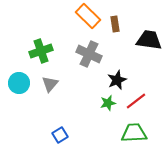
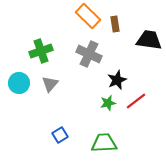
green trapezoid: moved 30 px left, 10 px down
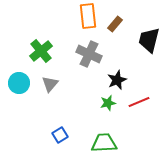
orange rectangle: rotated 40 degrees clockwise
brown rectangle: rotated 49 degrees clockwise
black trapezoid: rotated 84 degrees counterclockwise
green cross: rotated 20 degrees counterclockwise
red line: moved 3 px right, 1 px down; rotated 15 degrees clockwise
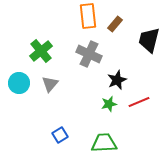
green star: moved 1 px right, 1 px down
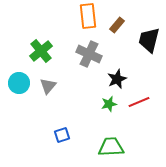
brown rectangle: moved 2 px right, 1 px down
black star: moved 1 px up
gray triangle: moved 2 px left, 2 px down
blue square: moved 2 px right; rotated 14 degrees clockwise
green trapezoid: moved 7 px right, 4 px down
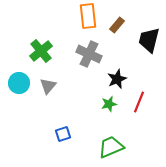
red line: rotated 45 degrees counterclockwise
blue square: moved 1 px right, 1 px up
green trapezoid: rotated 20 degrees counterclockwise
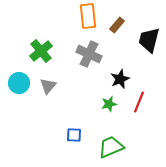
black star: moved 3 px right
blue square: moved 11 px right, 1 px down; rotated 21 degrees clockwise
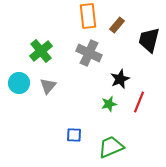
gray cross: moved 1 px up
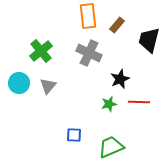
red line: rotated 70 degrees clockwise
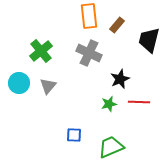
orange rectangle: moved 1 px right
